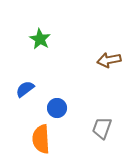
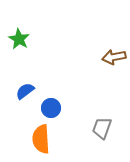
green star: moved 21 px left
brown arrow: moved 5 px right, 3 px up
blue semicircle: moved 2 px down
blue circle: moved 6 px left
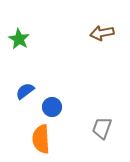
brown arrow: moved 12 px left, 24 px up
blue circle: moved 1 px right, 1 px up
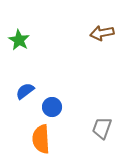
green star: moved 1 px down
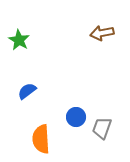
blue semicircle: moved 2 px right
blue circle: moved 24 px right, 10 px down
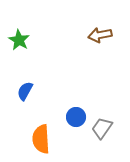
brown arrow: moved 2 px left, 2 px down
blue semicircle: moved 2 px left; rotated 24 degrees counterclockwise
gray trapezoid: rotated 15 degrees clockwise
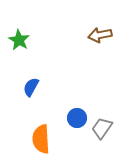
blue semicircle: moved 6 px right, 4 px up
blue circle: moved 1 px right, 1 px down
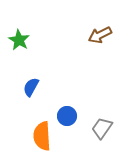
brown arrow: rotated 15 degrees counterclockwise
blue circle: moved 10 px left, 2 px up
orange semicircle: moved 1 px right, 3 px up
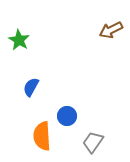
brown arrow: moved 11 px right, 5 px up
gray trapezoid: moved 9 px left, 14 px down
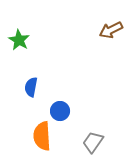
blue semicircle: rotated 18 degrees counterclockwise
blue circle: moved 7 px left, 5 px up
